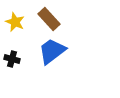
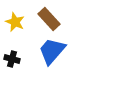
blue trapezoid: rotated 12 degrees counterclockwise
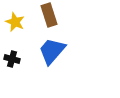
brown rectangle: moved 4 px up; rotated 25 degrees clockwise
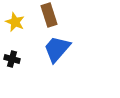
blue trapezoid: moved 5 px right, 2 px up
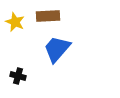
brown rectangle: moved 1 px left, 1 px down; rotated 75 degrees counterclockwise
black cross: moved 6 px right, 17 px down
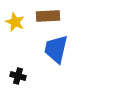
blue trapezoid: moved 1 px left; rotated 28 degrees counterclockwise
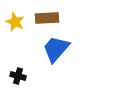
brown rectangle: moved 1 px left, 2 px down
blue trapezoid: rotated 28 degrees clockwise
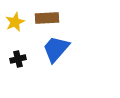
yellow star: rotated 24 degrees clockwise
black cross: moved 17 px up; rotated 28 degrees counterclockwise
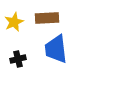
yellow star: moved 1 px left
blue trapezoid: rotated 48 degrees counterclockwise
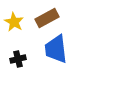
brown rectangle: rotated 25 degrees counterclockwise
yellow star: rotated 18 degrees counterclockwise
